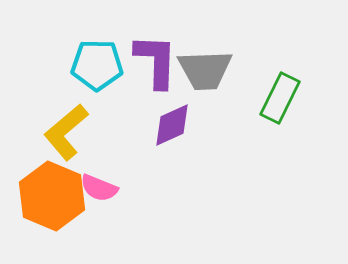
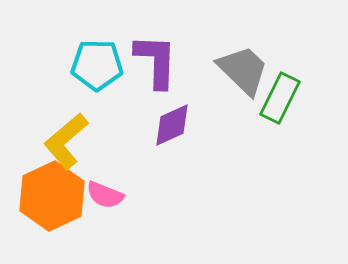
gray trapezoid: moved 38 px right; rotated 134 degrees counterclockwise
yellow L-shape: moved 9 px down
pink semicircle: moved 6 px right, 7 px down
orange hexagon: rotated 12 degrees clockwise
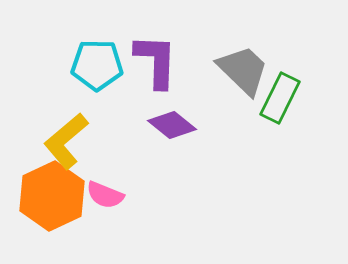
purple diamond: rotated 63 degrees clockwise
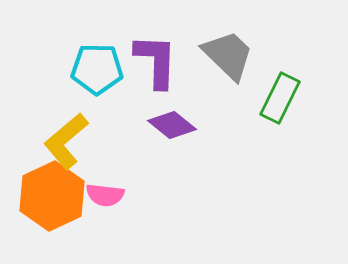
cyan pentagon: moved 4 px down
gray trapezoid: moved 15 px left, 15 px up
pink semicircle: rotated 15 degrees counterclockwise
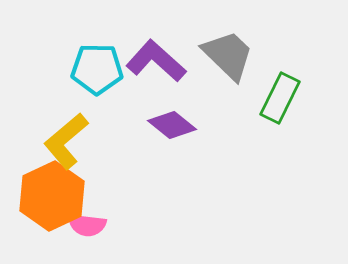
purple L-shape: rotated 50 degrees counterclockwise
pink semicircle: moved 18 px left, 30 px down
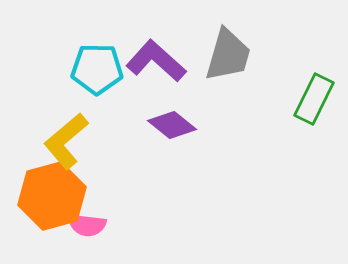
gray trapezoid: rotated 62 degrees clockwise
green rectangle: moved 34 px right, 1 px down
orange hexagon: rotated 10 degrees clockwise
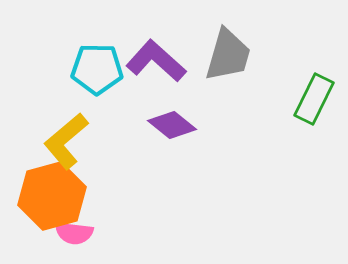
pink semicircle: moved 13 px left, 8 px down
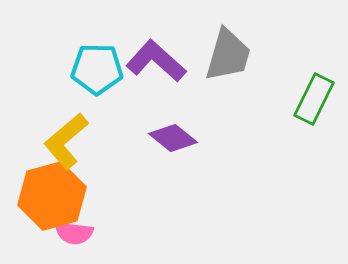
purple diamond: moved 1 px right, 13 px down
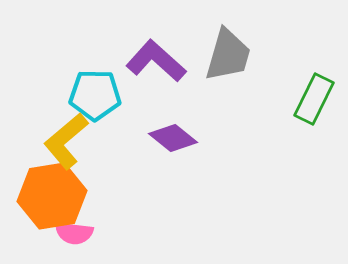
cyan pentagon: moved 2 px left, 26 px down
orange hexagon: rotated 6 degrees clockwise
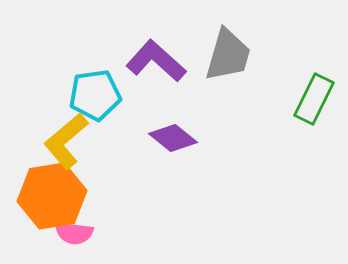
cyan pentagon: rotated 9 degrees counterclockwise
